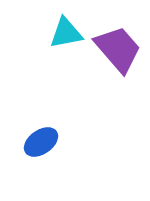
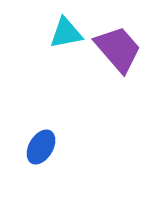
blue ellipse: moved 5 px down; rotated 24 degrees counterclockwise
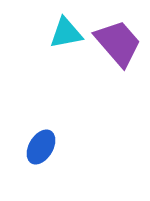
purple trapezoid: moved 6 px up
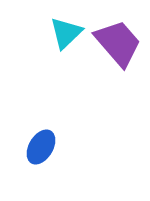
cyan triangle: rotated 33 degrees counterclockwise
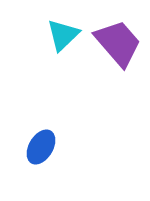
cyan triangle: moved 3 px left, 2 px down
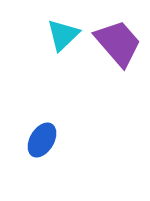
blue ellipse: moved 1 px right, 7 px up
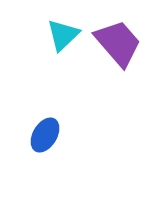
blue ellipse: moved 3 px right, 5 px up
